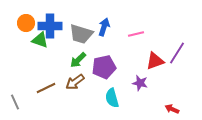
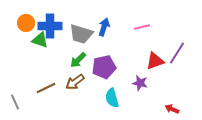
pink line: moved 6 px right, 7 px up
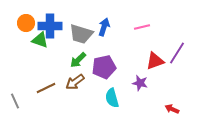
gray line: moved 1 px up
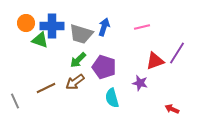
blue cross: moved 2 px right
purple pentagon: rotated 30 degrees clockwise
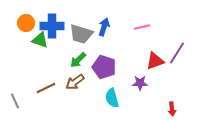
purple star: rotated 14 degrees counterclockwise
red arrow: rotated 120 degrees counterclockwise
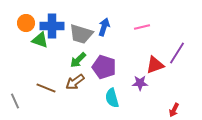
red triangle: moved 4 px down
brown line: rotated 48 degrees clockwise
red arrow: moved 2 px right, 1 px down; rotated 32 degrees clockwise
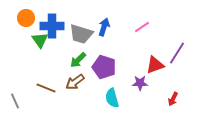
orange circle: moved 5 px up
pink line: rotated 21 degrees counterclockwise
green triangle: rotated 36 degrees clockwise
red arrow: moved 1 px left, 11 px up
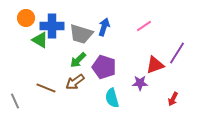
pink line: moved 2 px right, 1 px up
green triangle: rotated 24 degrees counterclockwise
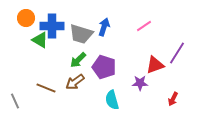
cyan semicircle: moved 2 px down
